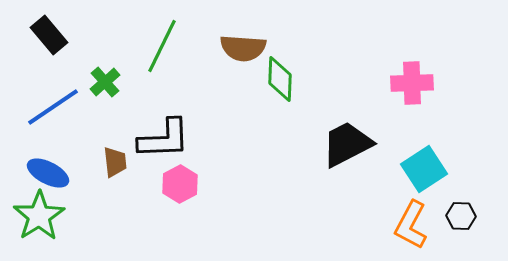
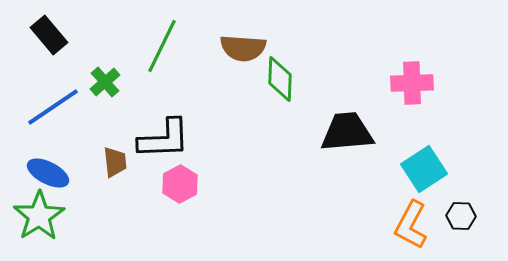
black trapezoid: moved 12 px up; rotated 22 degrees clockwise
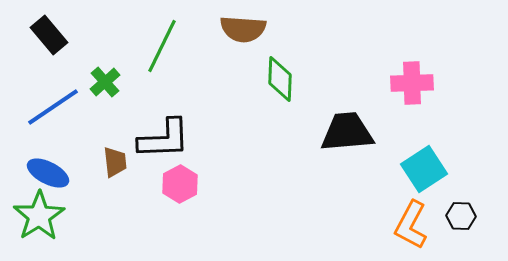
brown semicircle: moved 19 px up
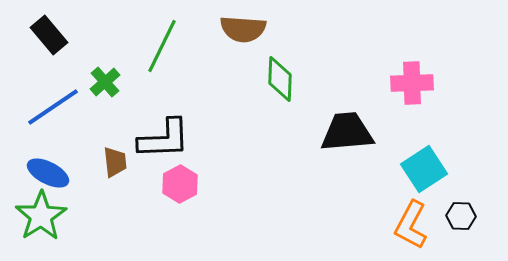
green star: moved 2 px right
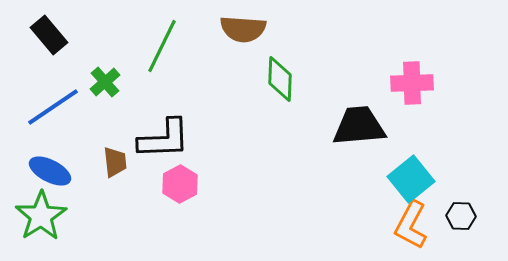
black trapezoid: moved 12 px right, 6 px up
cyan square: moved 13 px left, 10 px down; rotated 6 degrees counterclockwise
blue ellipse: moved 2 px right, 2 px up
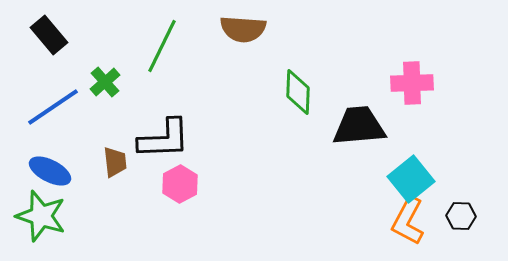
green diamond: moved 18 px right, 13 px down
green star: rotated 21 degrees counterclockwise
orange L-shape: moved 3 px left, 4 px up
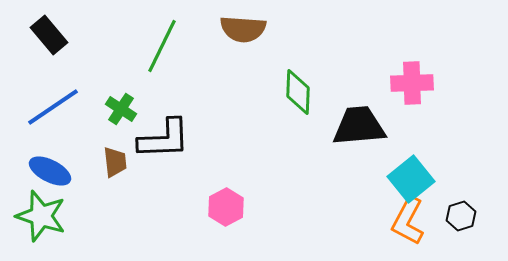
green cross: moved 16 px right, 27 px down; rotated 16 degrees counterclockwise
pink hexagon: moved 46 px right, 23 px down
black hexagon: rotated 20 degrees counterclockwise
